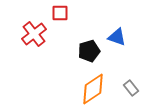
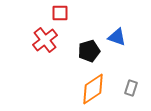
red cross: moved 11 px right, 6 px down
gray rectangle: rotated 56 degrees clockwise
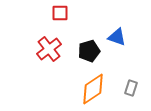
red cross: moved 4 px right, 9 px down
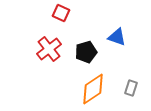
red square: moved 1 px right; rotated 24 degrees clockwise
black pentagon: moved 3 px left, 1 px down
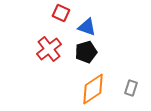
blue triangle: moved 30 px left, 10 px up
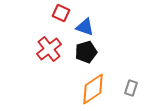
blue triangle: moved 2 px left
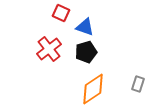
gray rectangle: moved 7 px right, 4 px up
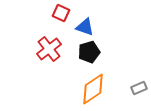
black pentagon: moved 3 px right
gray rectangle: moved 1 px right, 4 px down; rotated 49 degrees clockwise
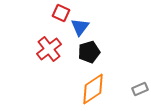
blue triangle: moved 5 px left; rotated 48 degrees clockwise
gray rectangle: moved 1 px right, 1 px down
